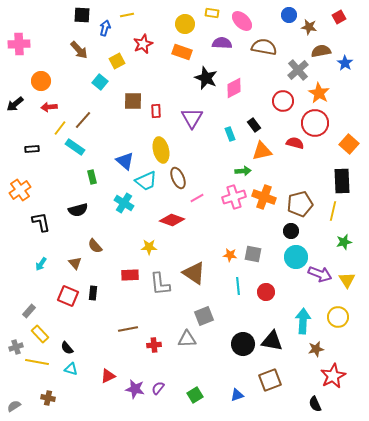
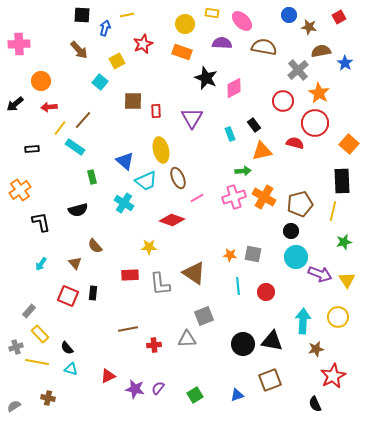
orange cross at (264, 197): rotated 10 degrees clockwise
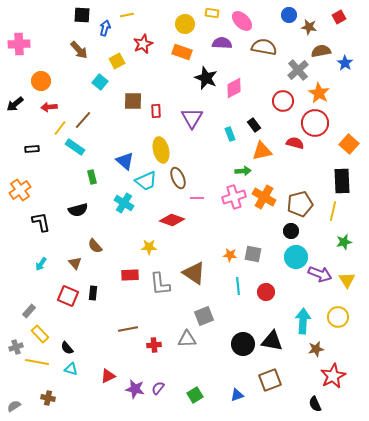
pink line at (197, 198): rotated 32 degrees clockwise
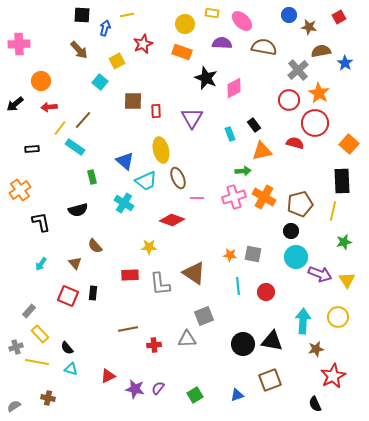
red circle at (283, 101): moved 6 px right, 1 px up
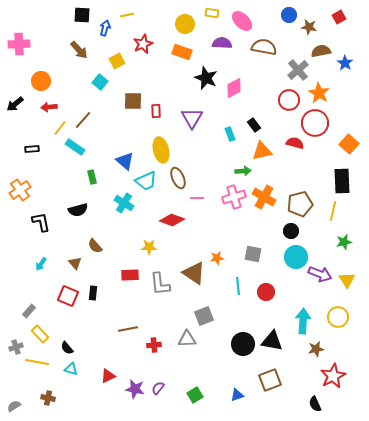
orange star at (230, 255): moved 13 px left, 3 px down; rotated 16 degrees counterclockwise
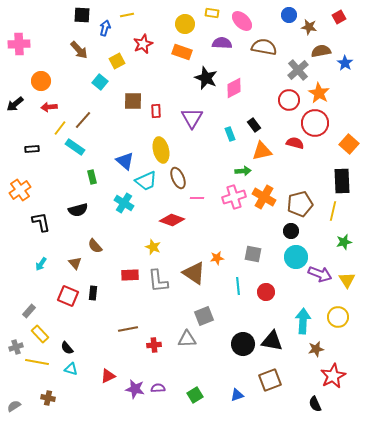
yellow star at (149, 247): moved 4 px right; rotated 21 degrees clockwise
gray L-shape at (160, 284): moved 2 px left, 3 px up
purple semicircle at (158, 388): rotated 48 degrees clockwise
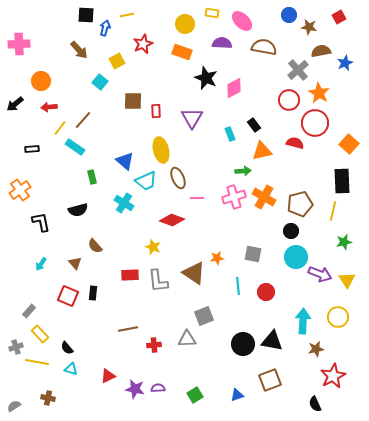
black square at (82, 15): moved 4 px right
blue star at (345, 63): rotated 14 degrees clockwise
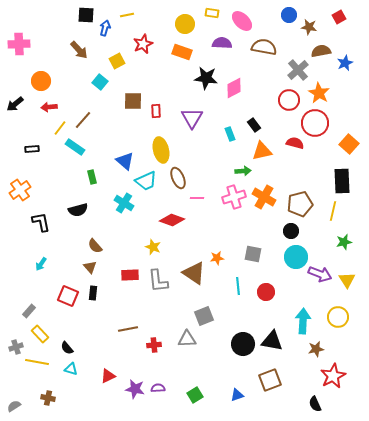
black star at (206, 78): rotated 15 degrees counterclockwise
brown triangle at (75, 263): moved 15 px right, 4 px down
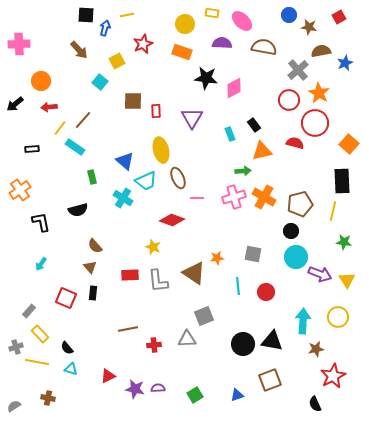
cyan cross at (124, 203): moved 1 px left, 5 px up
green star at (344, 242): rotated 21 degrees clockwise
red square at (68, 296): moved 2 px left, 2 px down
